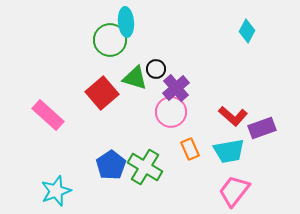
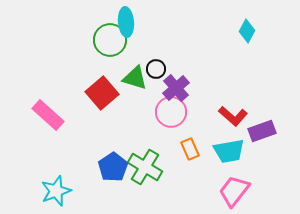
purple rectangle: moved 3 px down
blue pentagon: moved 2 px right, 2 px down
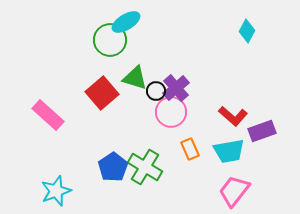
cyan ellipse: rotated 64 degrees clockwise
black circle: moved 22 px down
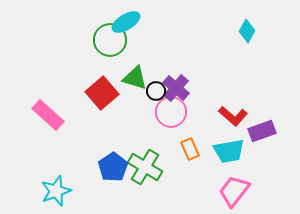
purple cross: rotated 8 degrees counterclockwise
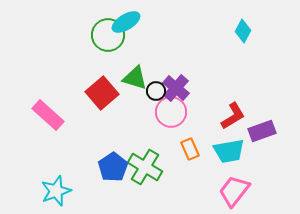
cyan diamond: moved 4 px left
green circle: moved 2 px left, 5 px up
red L-shape: rotated 72 degrees counterclockwise
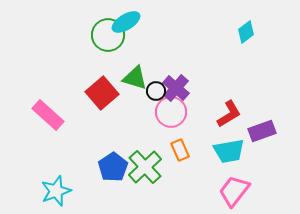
cyan diamond: moved 3 px right, 1 px down; rotated 25 degrees clockwise
red L-shape: moved 4 px left, 2 px up
orange rectangle: moved 10 px left, 1 px down
green cross: rotated 16 degrees clockwise
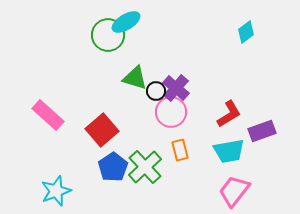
red square: moved 37 px down
orange rectangle: rotated 10 degrees clockwise
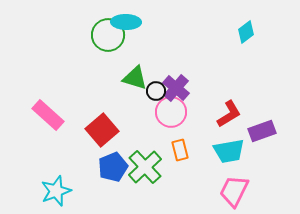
cyan ellipse: rotated 32 degrees clockwise
blue pentagon: rotated 12 degrees clockwise
pink trapezoid: rotated 12 degrees counterclockwise
